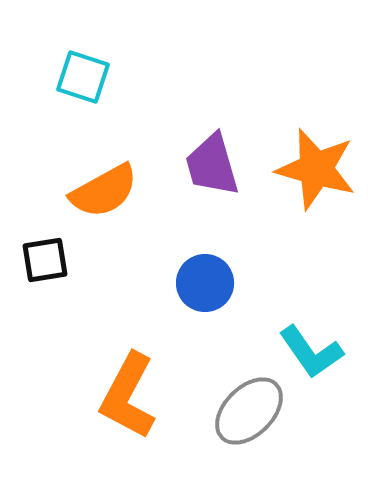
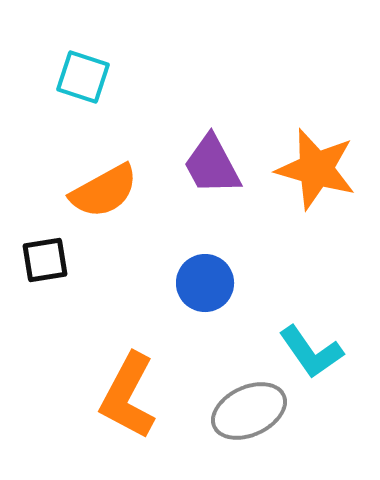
purple trapezoid: rotated 12 degrees counterclockwise
gray ellipse: rotated 20 degrees clockwise
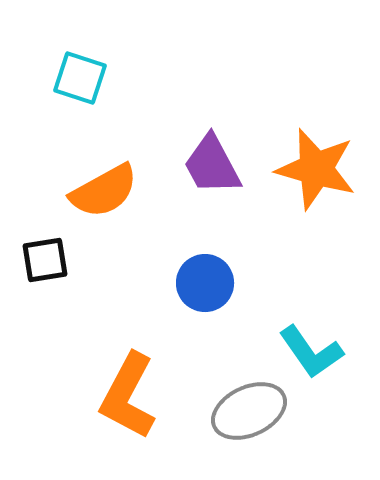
cyan square: moved 3 px left, 1 px down
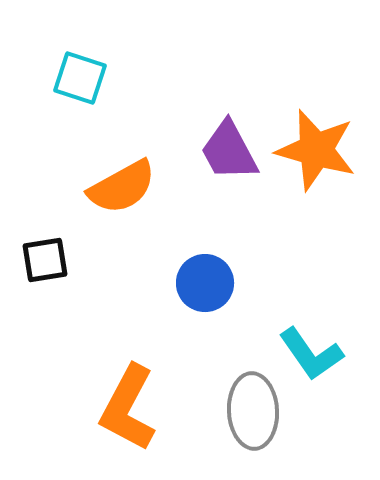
purple trapezoid: moved 17 px right, 14 px up
orange star: moved 19 px up
orange semicircle: moved 18 px right, 4 px up
cyan L-shape: moved 2 px down
orange L-shape: moved 12 px down
gray ellipse: moved 4 px right; rotated 68 degrees counterclockwise
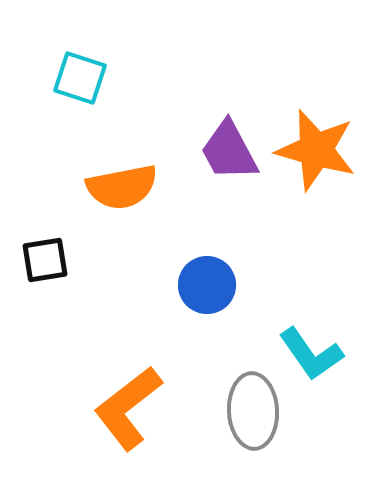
orange semicircle: rotated 18 degrees clockwise
blue circle: moved 2 px right, 2 px down
orange L-shape: rotated 24 degrees clockwise
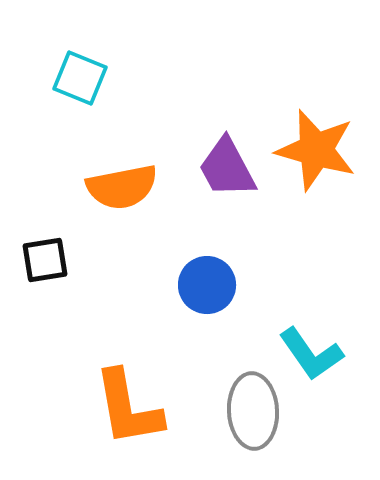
cyan square: rotated 4 degrees clockwise
purple trapezoid: moved 2 px left, 17 px down
orange L-shape: rotated 62 degrees counterclockwise
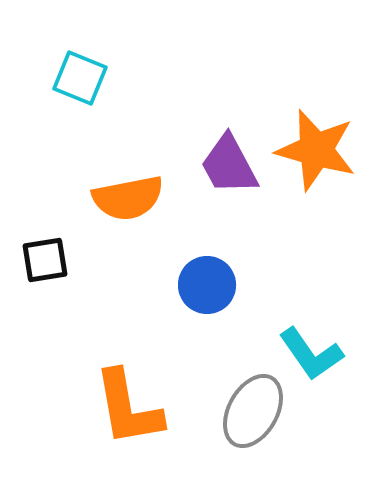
purple trapezoid: moved 2 px right, 3 px up
orange semicircle: moved 6 px right, 11 px down
gray ellipse: rotated 32 degrees clockwise
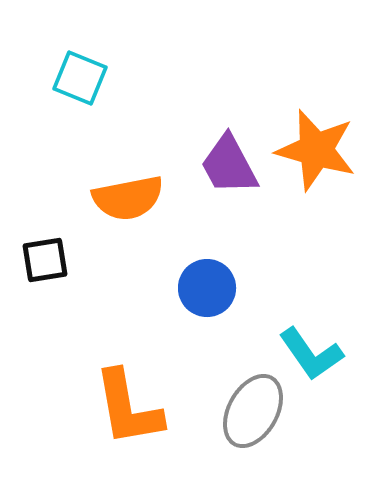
blue circle: moved 3 px down
